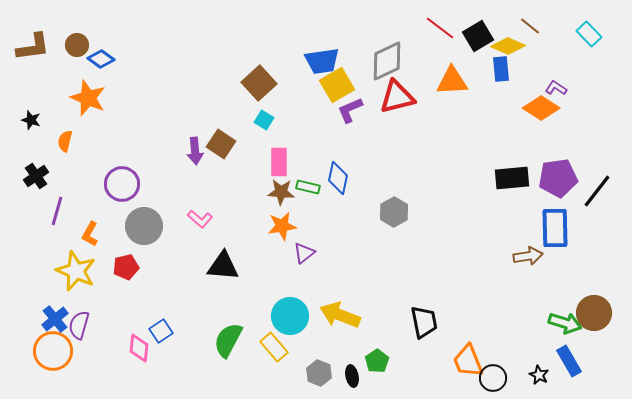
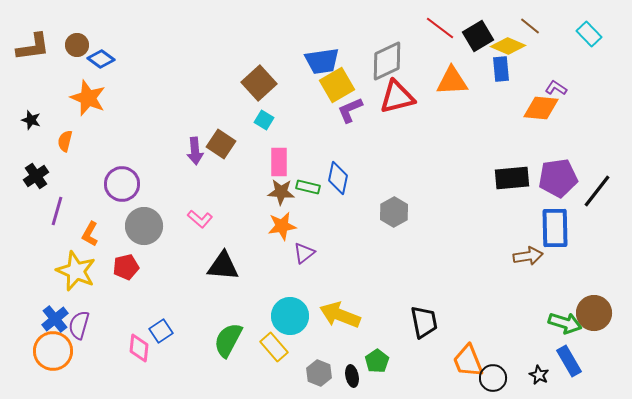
orange diamond at (541, 108): rotated 27 degrees counterclockwise
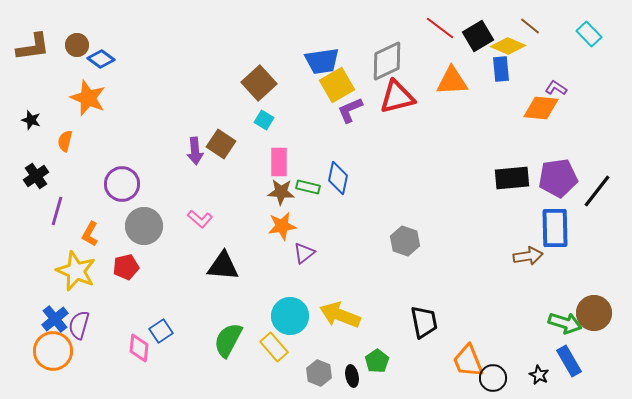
gray hexagon at (394, 212): moved 11 px right, 29 px down; rotated 12 degrees counterclockwise
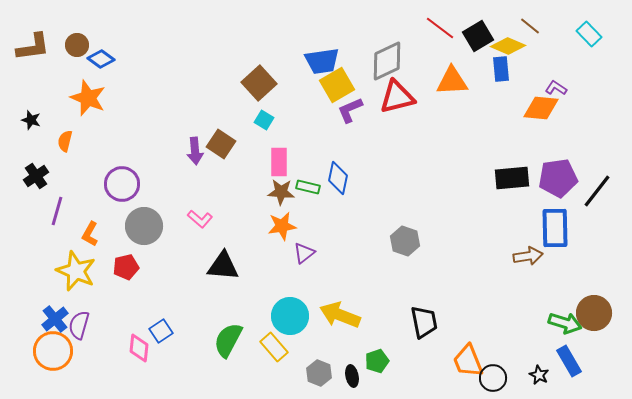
green pentagon at (377, 361): rotated 15 degrees clockwise
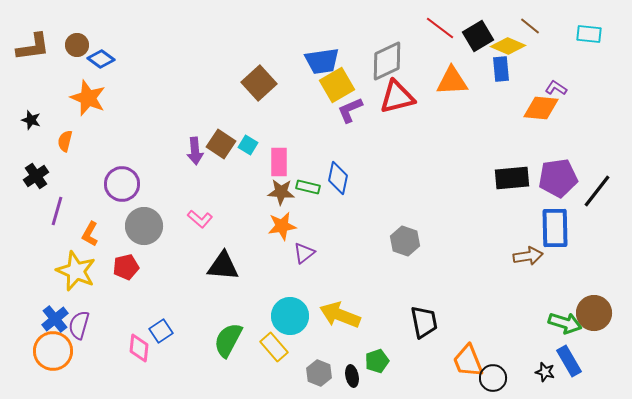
cyan rectangle at (589, 34): rotated 40 degrees counterclockwise
cyan square at (264, 120): moved 16 px left, 25 px down
black star at (539, 375): moved 6 px right, 3 px up; rotated 12 degrees counterclockwise
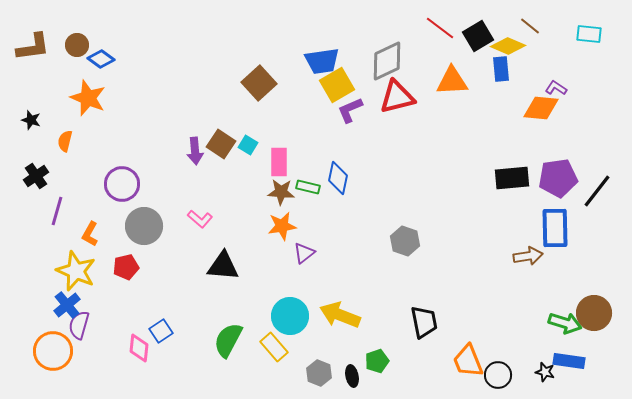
blue cross at (55, 319): moved 12 px right, 14 px up
blue rectangle at (569, 361): rotated 52 degrees counterclockwise
black circle at (493, 378): moved 5 px right, 3 px up
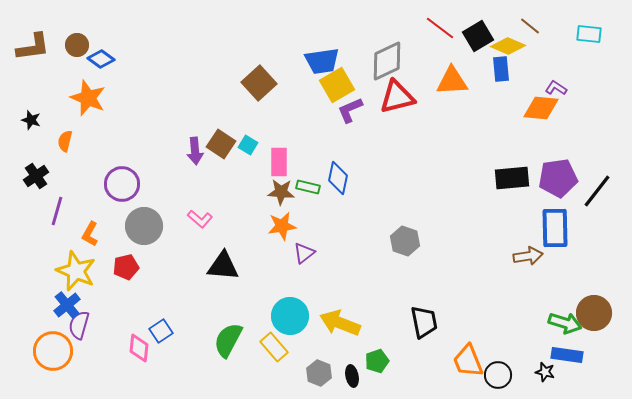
yellow arrow at (340, 315): moved 8 px down
blue rectangle at (569, 361): moved 2 px left, 6 px up
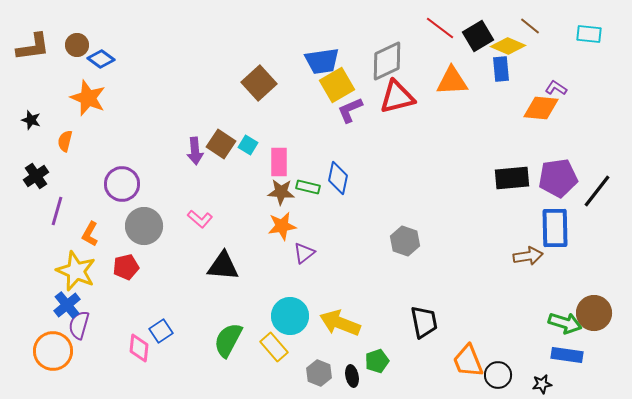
black star at (545, 372): moved 3 px left, 12 px down; rotated 24 degrees counterclockwise
